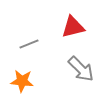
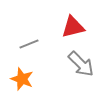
gray arrow: moved 5 px up
orange star: moved 2 px up; rotated 15 degrees clockwise
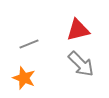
red triangle: moved 5 px right, 3 px down
orange star: moved 2 px right, 1 px up
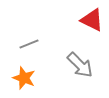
red triangle: moved 14 px right, 10 px up; rotated 40 degrees clockwise
gray arrow: moved 1 px left, 1 px down
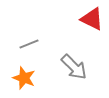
red triangle: moved 1 px up
gray arrow: moved 6 px left, 2 px down
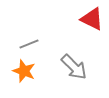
orange star: moved 7 px up
